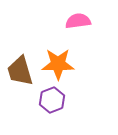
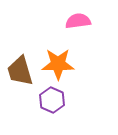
purple hexagon: rotated 15 degrees counterclockwise
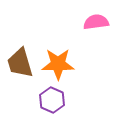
pink semicircle: moved 18 px right, 1 px down
brown trapezoid: moved 8 px up
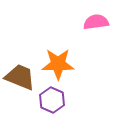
brown trapezoid: moved 14 px down; rotated 128 degrees clockwise
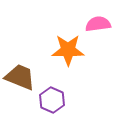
pink semicircle: moved 2 px right, 2 px down
orange star: moved 10 px right, 14 px up
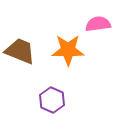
brown trapezoid: moved 26 px up
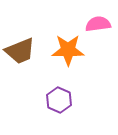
brown trapezoid: rotated 136 degrees clockwise
purple hexagon: moved 7 px right
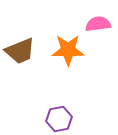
purple hexagon: moved 19 px down; rotated 25 degrees clockwise
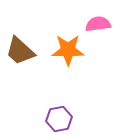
brown trapezoid: rotated 64 degrees clockwise
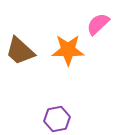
pink semicircle: rotated 35 degrees counterclockwise
purple hexagon: moved 2 px left
